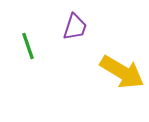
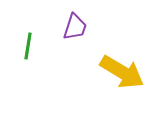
green line: rotated 28 degrees clockwise
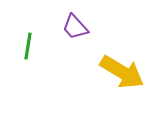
purple trapezoid: rotated 120 degrees clockwise
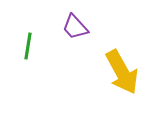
yellow arrow: rotated 30 degrees clockwise
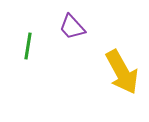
purple trapezoid: moved 3 px left
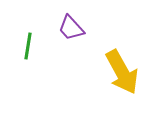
purple trapezoid: moved 1 px left, 1 px down
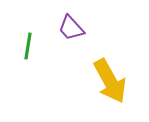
yellow arrow: moved 12 px left, 9 px down
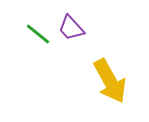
green line: moved 10 px right, 12 px up; rotated 60 degrees counterclockwise
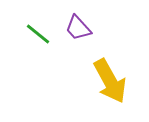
purple trapezoid: moved 7 px right
